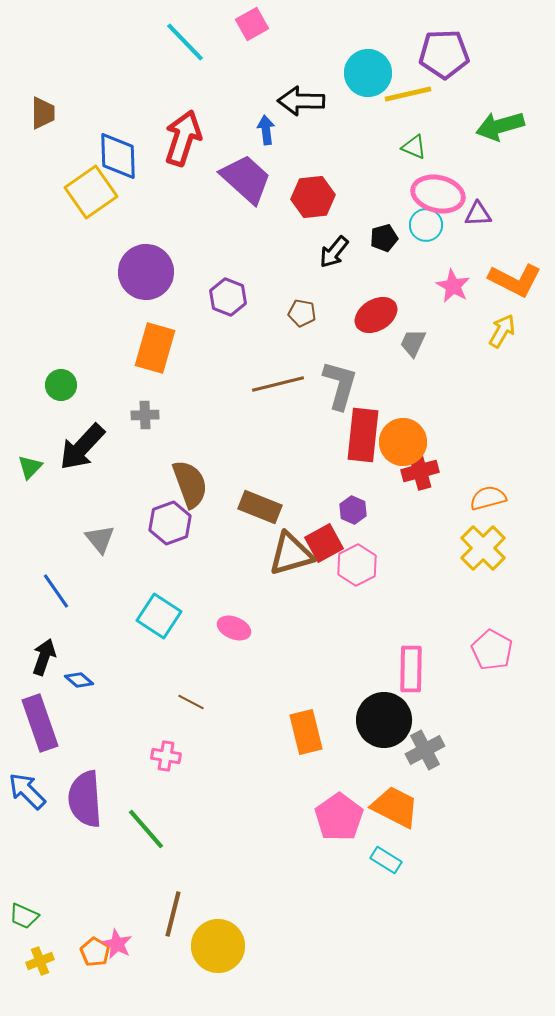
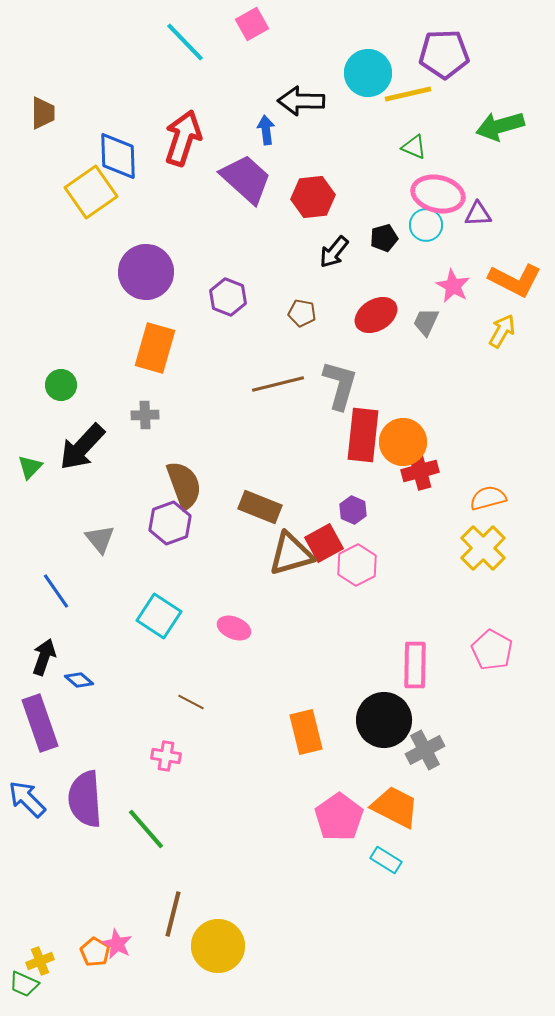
gray trapezoid at (413, 343): moved 13 px right, 21 px up
brown semicircle at (190, 484): moved 6 px left, 1 px down
pink rectangle at (411, 669): moved 4 px right, 4 px up
blue arrow at (27, 791): moved 8 px down
green trapezoid at (24, 916): moved 68 px down
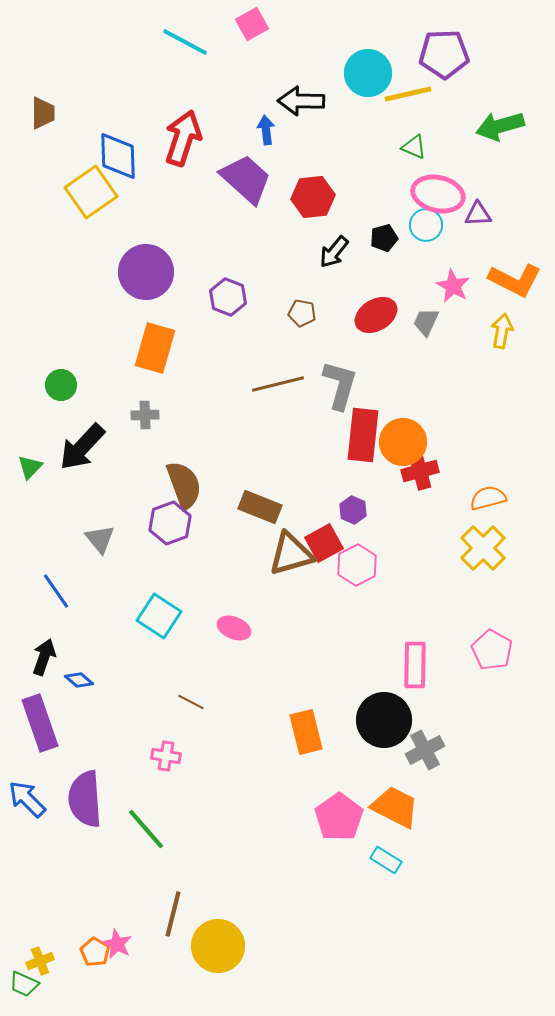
cyan line at (185, 42): rotated 18 degrees counterclockwise
yellow arrow at (502, 331): rotated 20 degrees counterclockwise
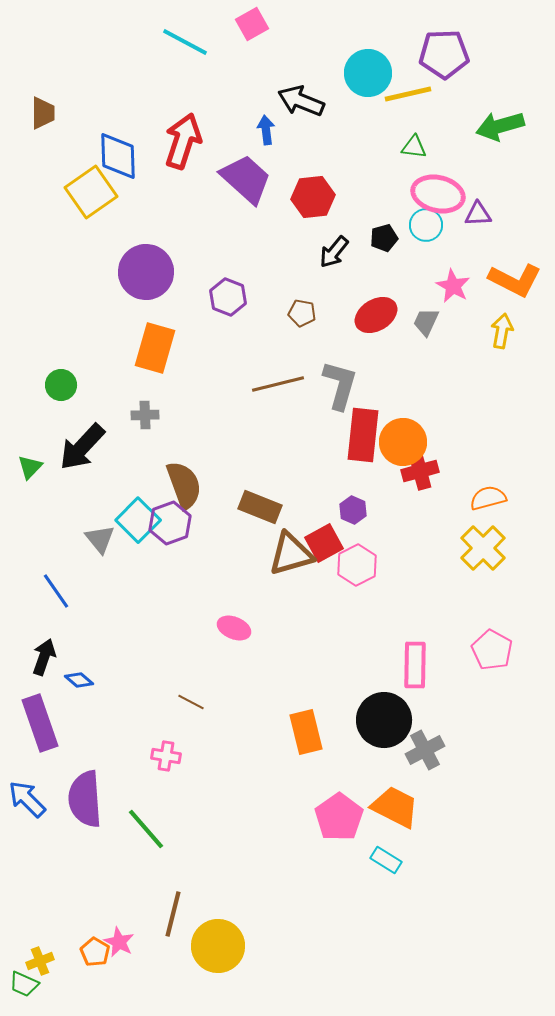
black arrow at (301, 101): rotated 21 degrees clockwise
red arrow at (183, 138): moved 3 px down
green triangle at (414, 147): rotated 16 degrees counterclockwise
cyan square at (159, 616): moved 21 px left, 96 px up; rotated 12 degrees clockwise
pink star at (117, 944): moved 2 px right, 2 px up
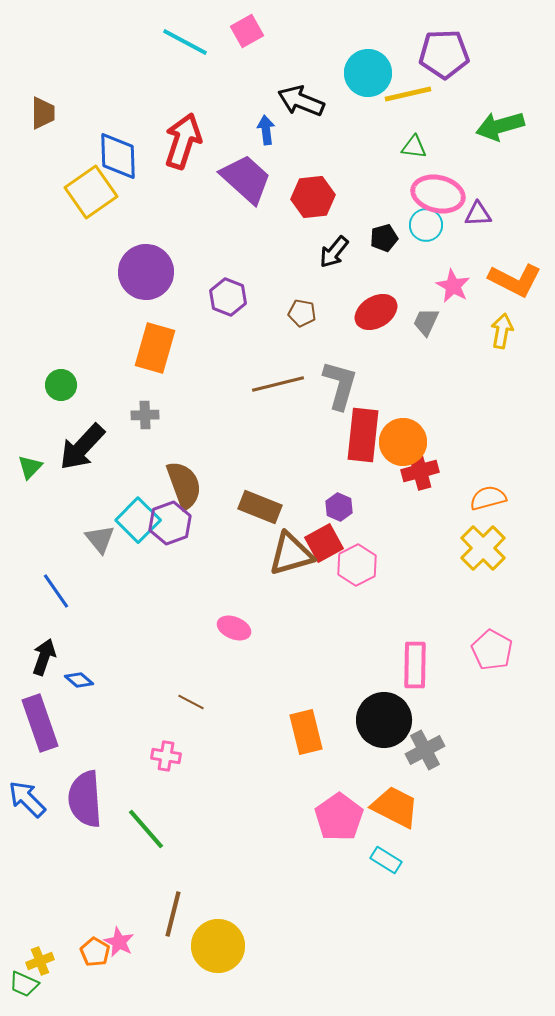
pink square at (252, 24): moved 5 px left, 7 px down
red ellipse at (376, 315): moved 3 px up
purple hexagon at (353, 510): moved 14 px left, 3 px up
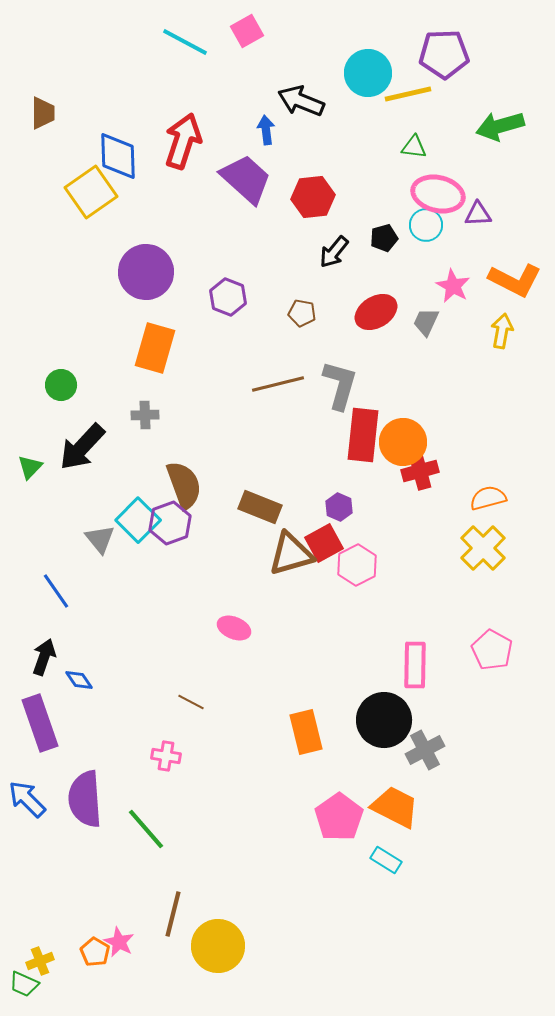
blue diamond at (79, 680): rotated 16 degrees clockwise
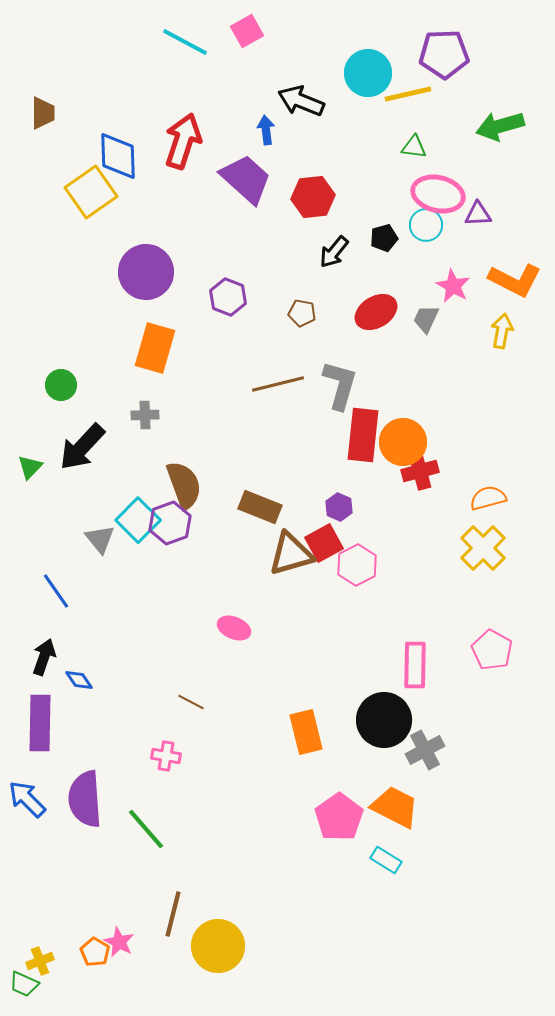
gray trapezoid at (426, 322): moved 3 px up
purple rectangle at (40, 723): rotated 20 degrees clockwise
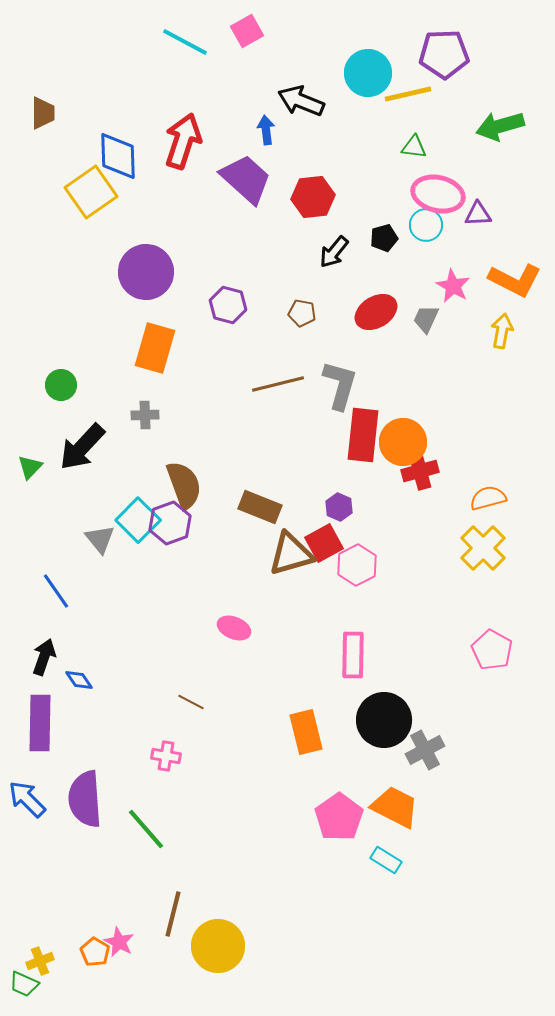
purple hexagon at (228, 297): moved 8 px down; rotated 6 degrees counterclockwise
pink rectangle at (415, 665): moved 62 px left, 10 px up
